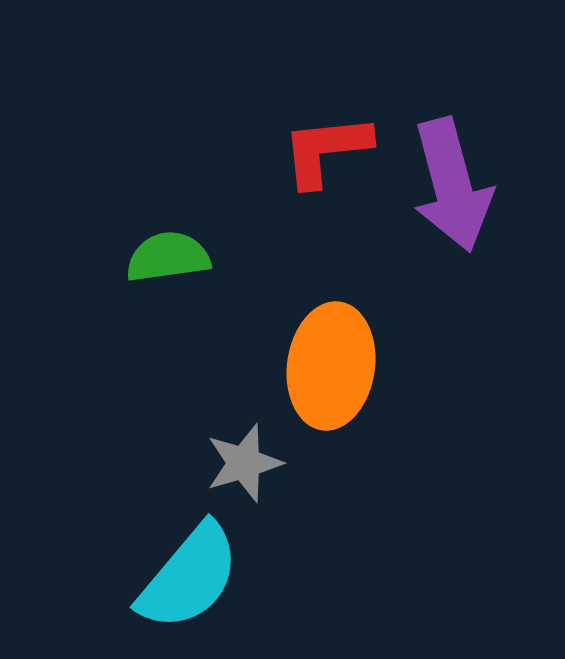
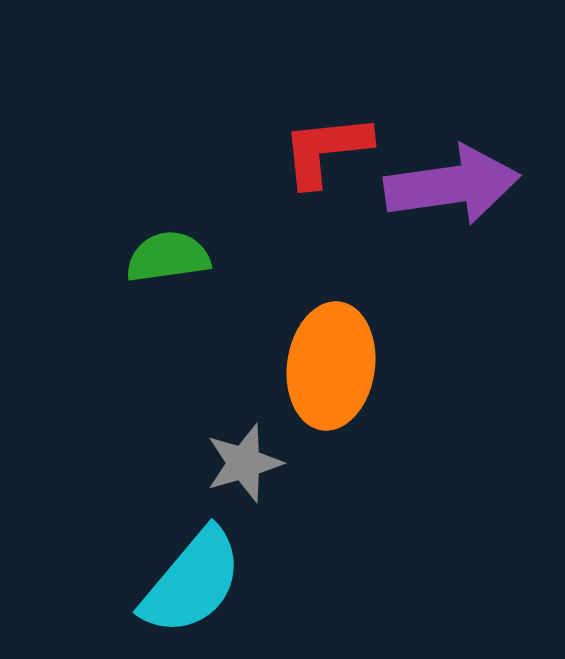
purple arrow: rotated 83 degrees counterclockwise
cyan semicircle: moved 3 px right, 5 px down
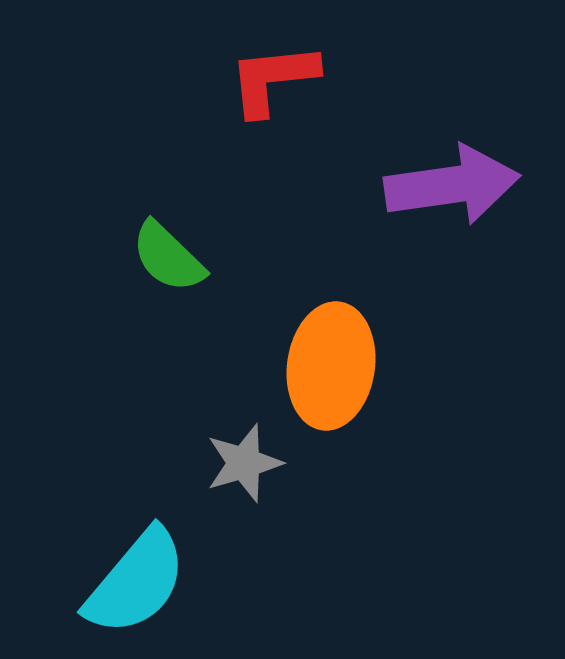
red L-shape: moved 53 px left, 71 px up
green semicircle: rotated 128 degrees counterclockwise
cyan semicircle: moved 56 px left
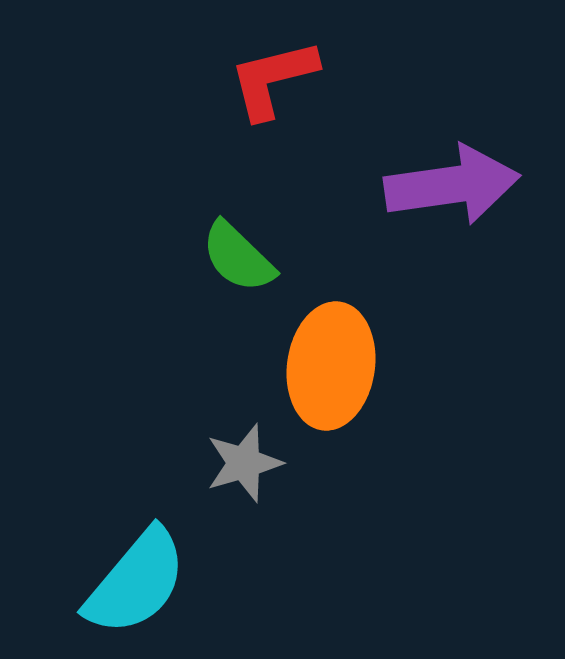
red L-shape: rotated 8 degrees counterclockwise
green semicircle: moved 70 px right
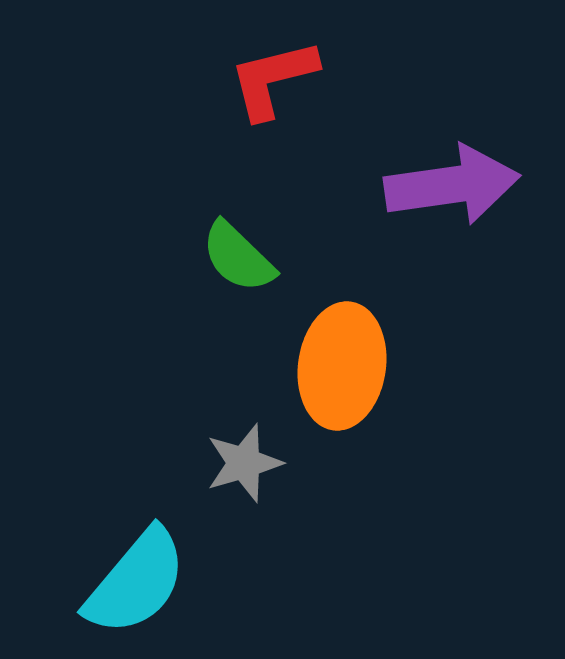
orange ellipse: moved 11 px right
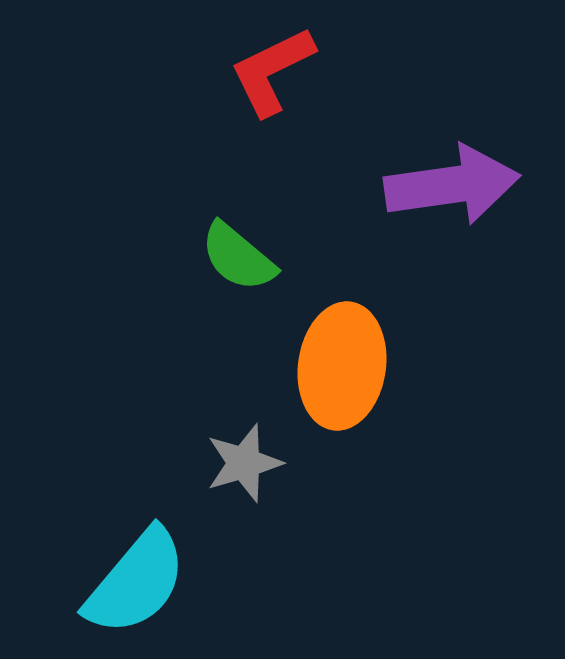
red L-shape: moved 1 px left, 8 px up; rotated 12 degrees counterclockwise
green semicircle: rotated 4 degrees counterclockwise
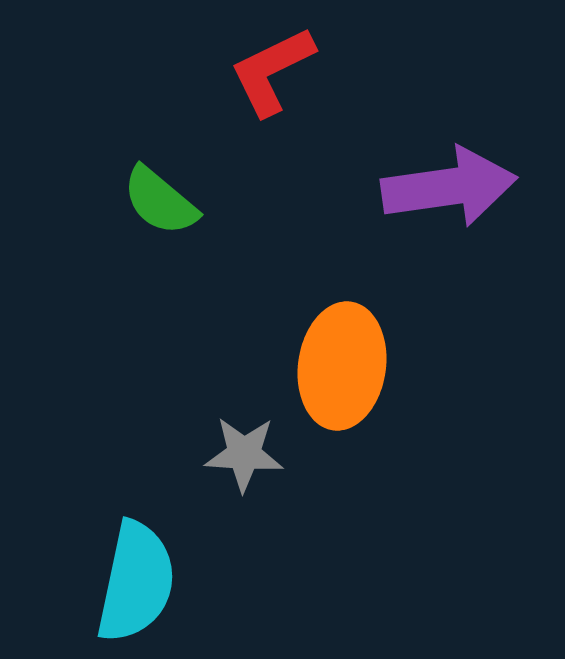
purple arrow: moved 3 px left, 2 px down
green semicircle: moved 78 px left, 56 px up
gray star: moved 9 px up; rotated 20 degrees clockwise
cyan semicircle: rotated 28 degrees counterclockwise
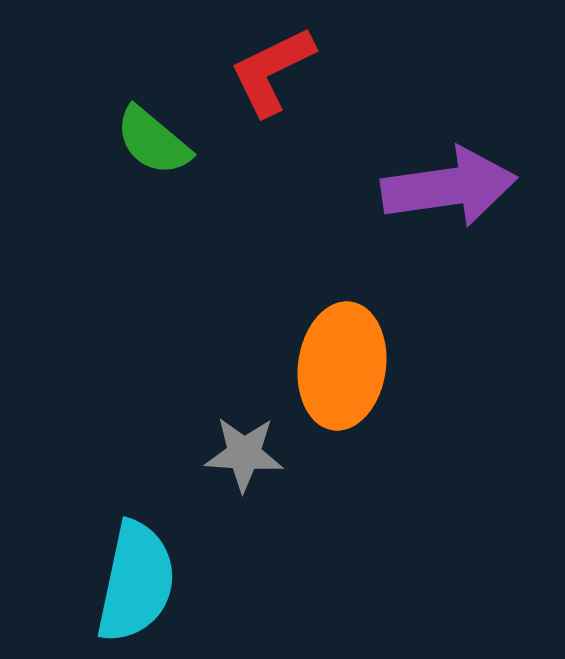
green semicircle: moved 7 px left, 60 px up
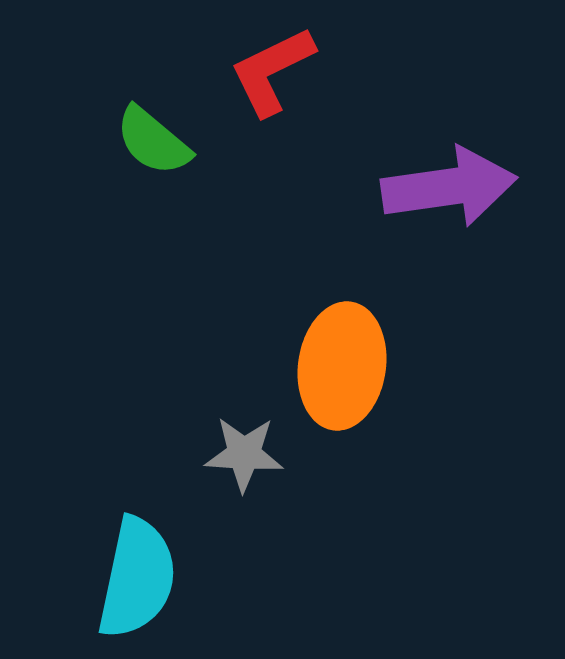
cyan semicircle: moved 1 px right, 4 px up
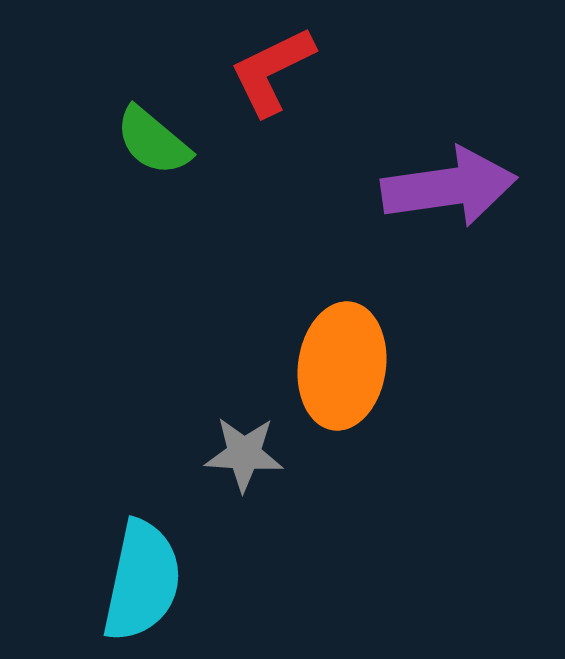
cyan semicircle: moved 5 px right, 3 px down
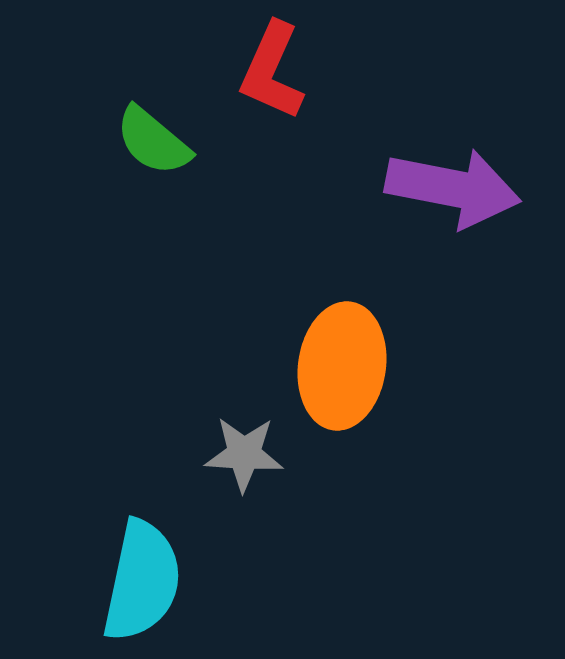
red L-shape: rotated 40 degrees counterclockwise
purple arrow: moved 4 px right, 1 px down; rotated 19 degrees clockwise
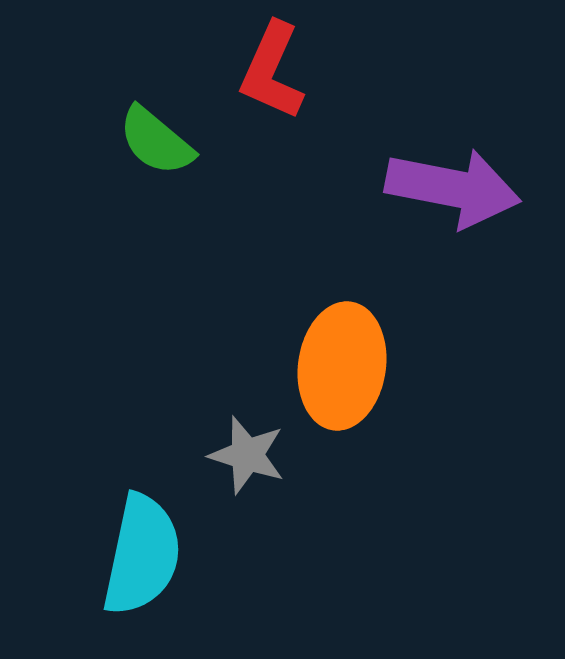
green semicircle: moved 3 px right
gray star: moved 3 px right, 1 px down; rotated 14 degrees clockwise
cyan semicircle: moved 26 px up
